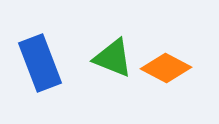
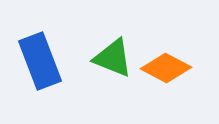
blue rectangle: moved 2 px up
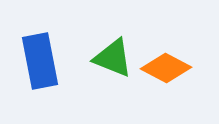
blue rectangle: rotated 10 degrees clockwise
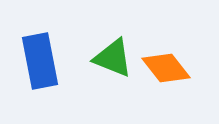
orange diamond: rotated 24 degrees clockwise
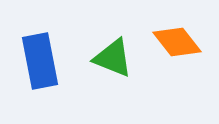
orange diamond: moved 11 px right, 26 px up
